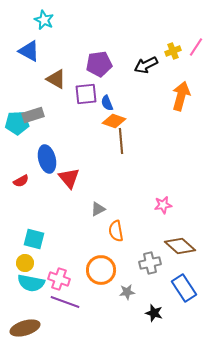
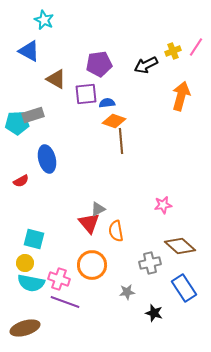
blue semicircle: rotated 105 degrees clockwise
red triangle: moved 20 px right, 45 px down
orange circle: moved 9 px left, 5 px up
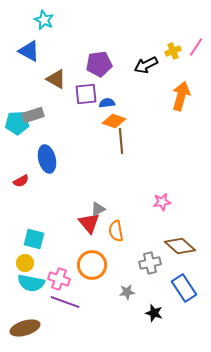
pink star: moved 1 px left, 3 px up
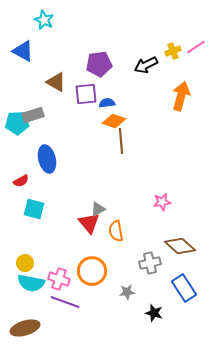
pink line: rotated 24 degrees clockwise
blue triangle: moved 6 px left
brown triangle: moved 3 px down
cyan square: moved 30 px up
orange circle: moved 6 px down
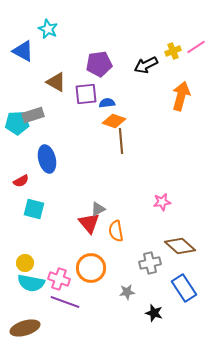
cyan star: moved 4 px right, 9 px down
orange circle: moved 1 px left, 3 px up
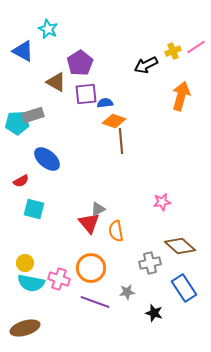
purple pentagon: moved 19 px left, 1 px up; rotated 25 degrees counterclockwise
blue semicircle: moved 2 px left
blue ellipse: rotated 36 degrees counterclockwise
purple line: moved 30 px right
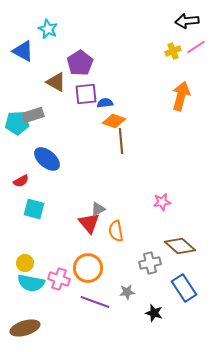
black arrow: moved 41 px right, 44 px up; rotated 20 degrees clockwise
orange circle: moved 3 px left
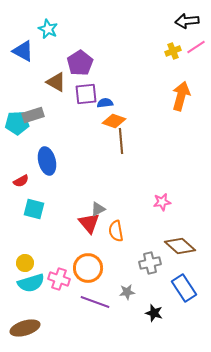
blue ellipse: moved 2 px down; rotated 36 degrees clockwise
cyan semicircle: rotated 28 degrees counterclockwise
